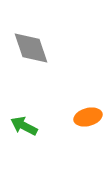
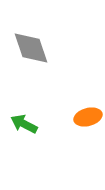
green arrow: moved 2 px up
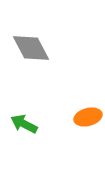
gray diamond: rotated 9 degrees counterclockwise
